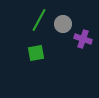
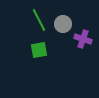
green line: rotated 55 degrees counterclockwise
green square: moved 3 px right, 3 px up
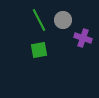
gray circle: moved 4 px up
purple cross: moved 1 px up
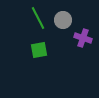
green line: moved 1 px left, 2 px up
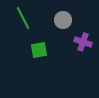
green line: moved 15 px left
purple cross: moved 4 px down
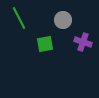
green line: moved 4 px left
green square: moved 6 px right, 6 px up
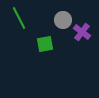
purple cross: moved 1 px left, 10 px up; rotated 18 degrees clockwise
